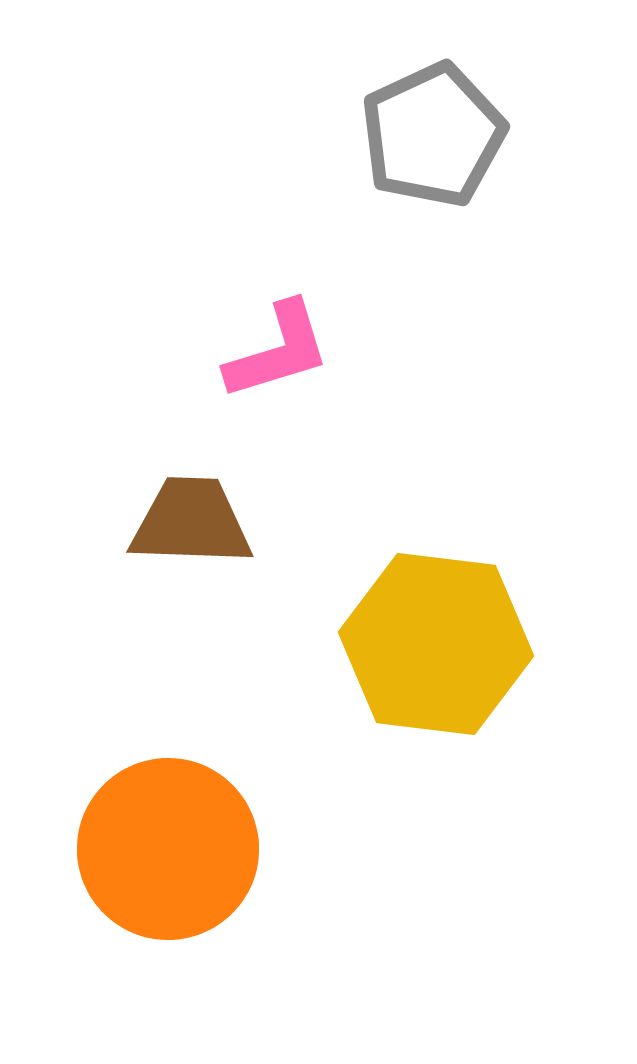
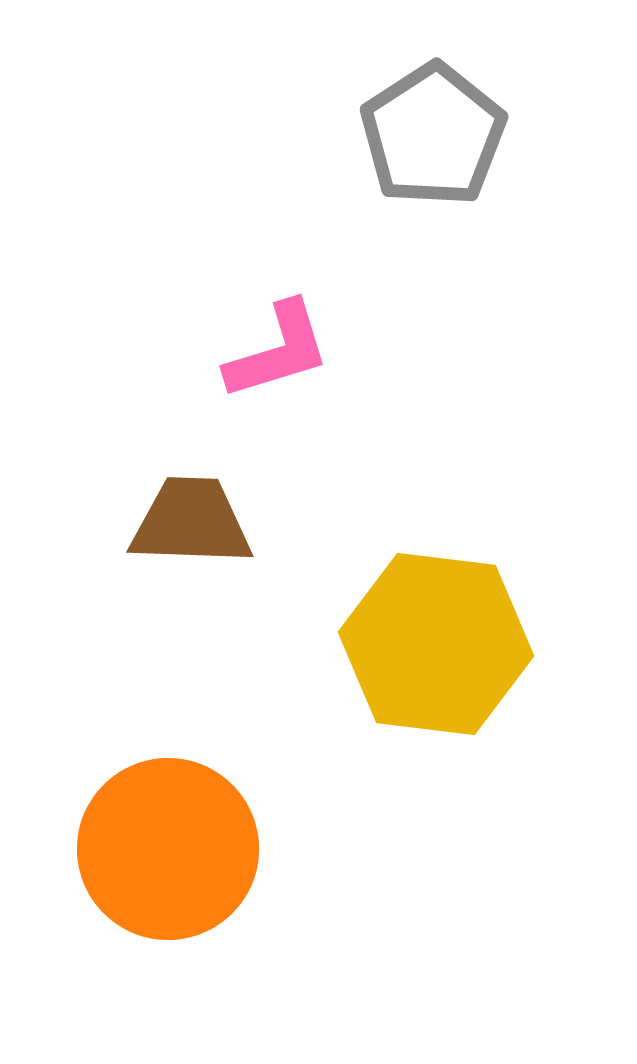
gray pentagon: rotated 8 degrees counterclockwise
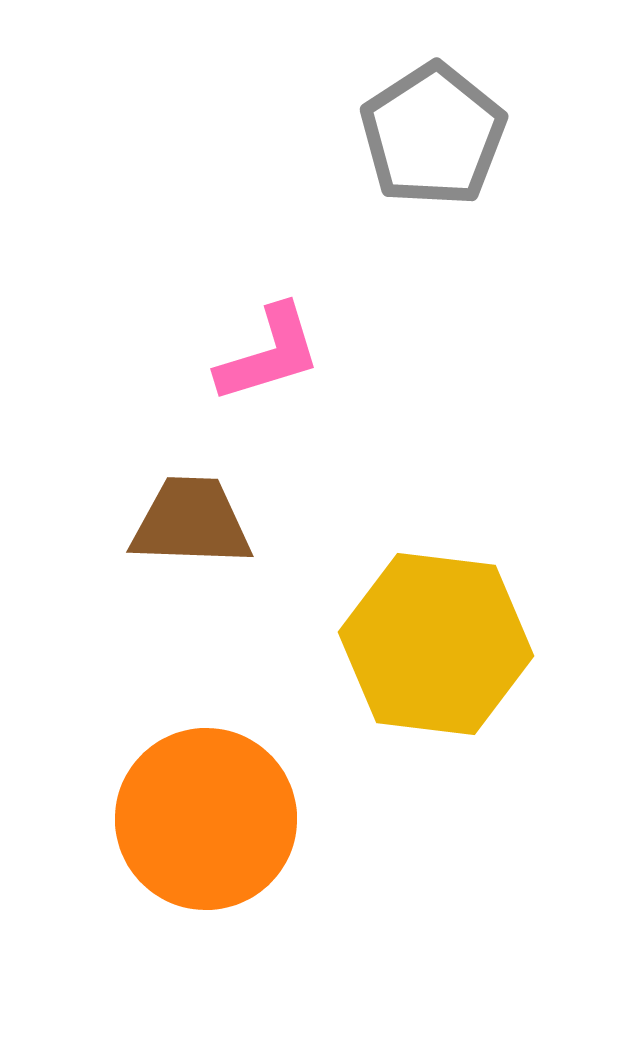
pink L-shape: moved 9 px left, 3 px down
orange circle: moved 38 px right, 30 px up
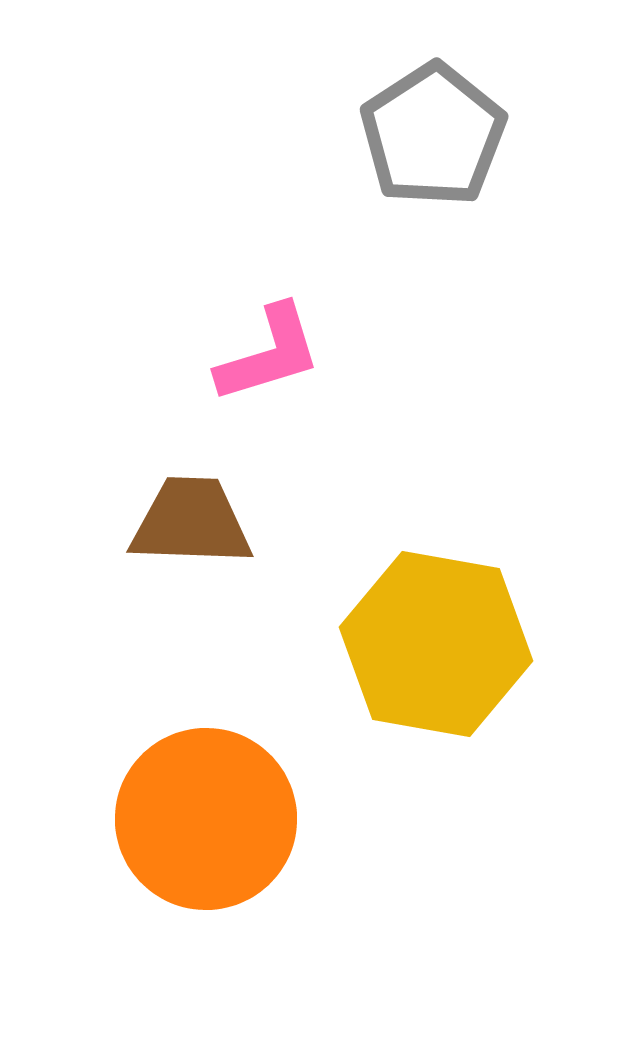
yellow hexagon: rotated 3 degrees clockwise
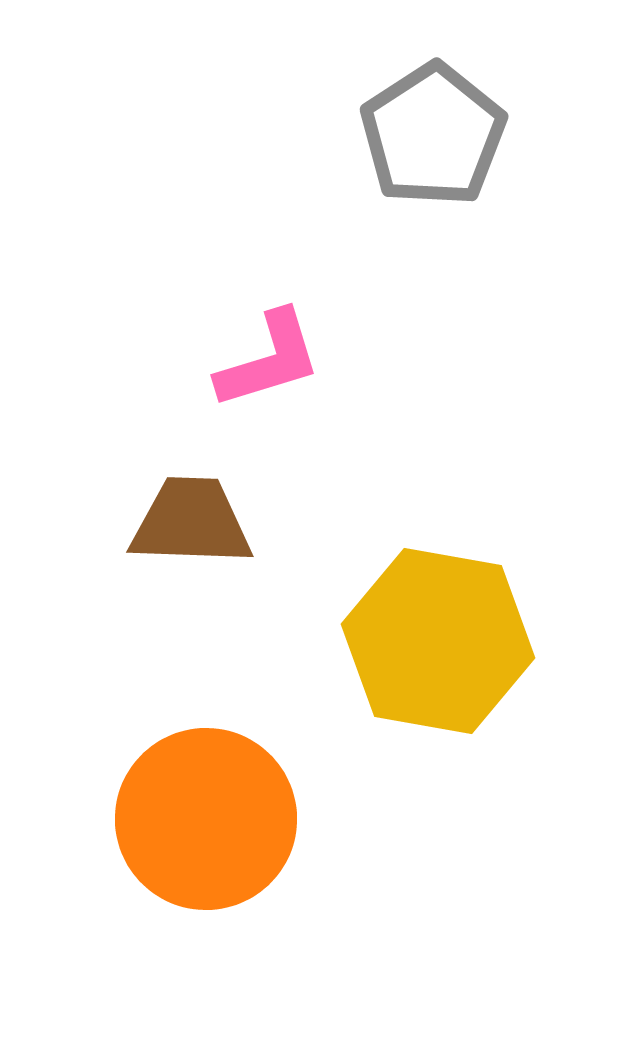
pink L-shape: moved 6 px down
yellow hexagon: moved 2 px right, 3 px up
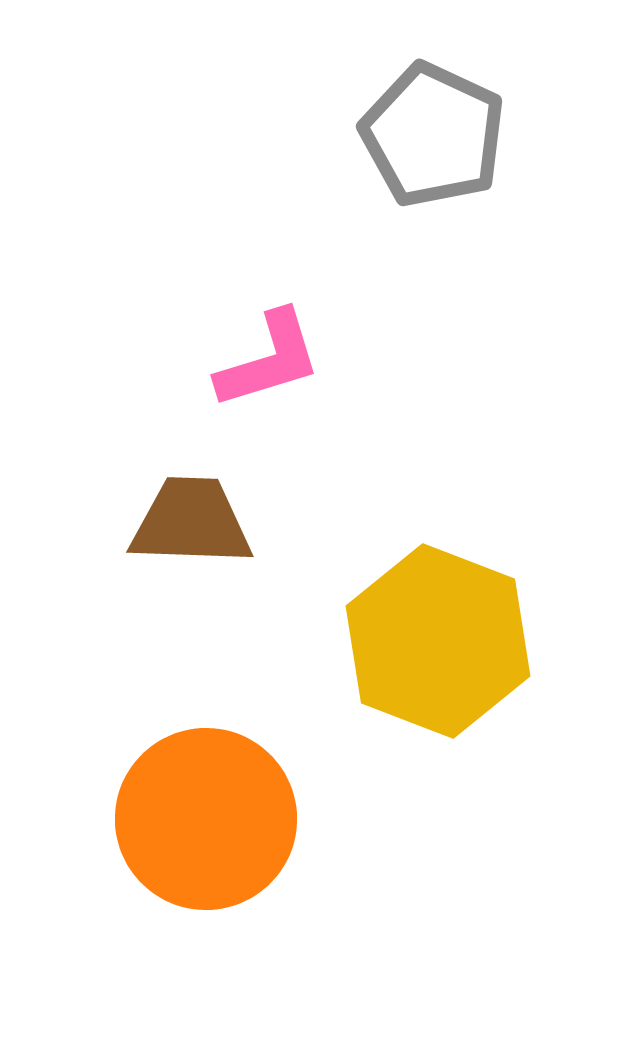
gray pentagon: rotated 14 degrees counterclockwise
yellow hexagon: rotated 11 degrees clockwise
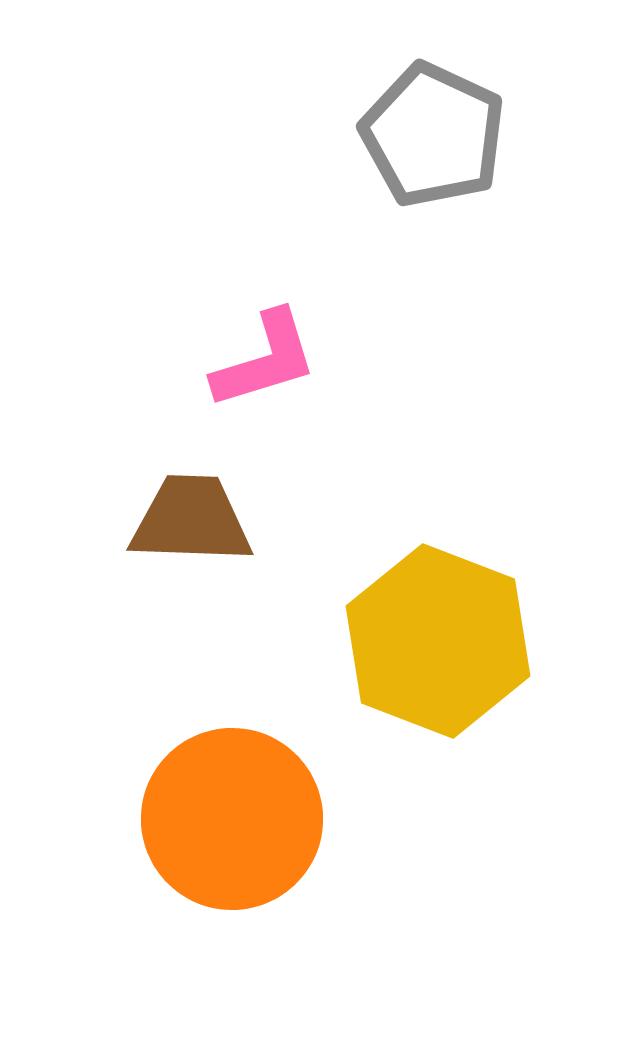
pink L-shape: moved 4 px left
brown trapezoid: moved 2 px up
orange circle: moved 26 px right
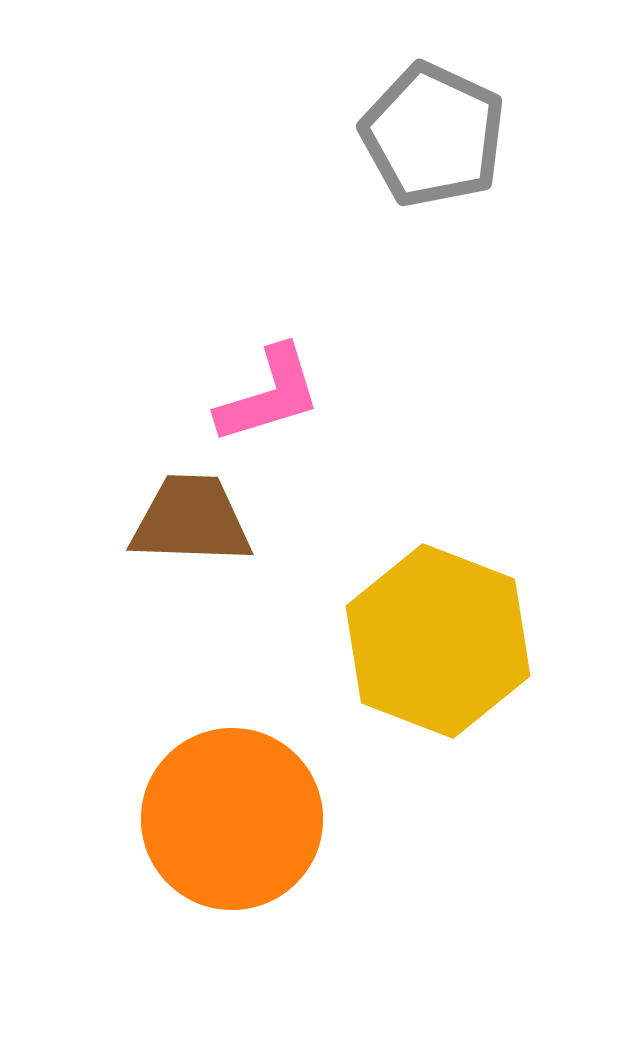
pink L-shape: moved 4 px right, 35 px down
